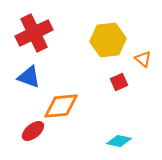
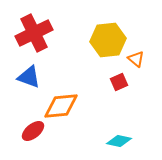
orange triangle: moved 7 px left
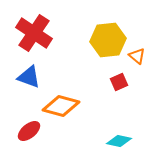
red cross: rotated 30 degrees counterclockwise
orange triangle: moved 1 px right, 3 px up
orange diamond: rotated 21 degrees clockwise
red ellipse: moved 4 px left
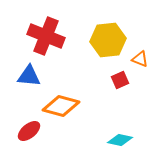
red cross: moved 12 px right, 3 px down; rotated 12 degrees counterclockwise
orange triangle: moved 3 px right, 3 px down; rotated 18 degrees counterclockwise
blue triangle: moved 1 px up; rotated 15 degrees counterclockwise
red square: moved 1 px right, 2 px up
cyan diamond: moved 1 px right, 1 px up
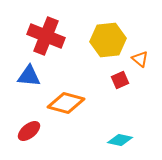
orange triangle: rotated 18 degrees clockwise
orange diamond: moved 5 px right, 3 px up
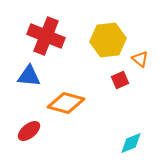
cyan diamond: moved 11 px right, 3 px down; rotated 35 degrees counterclockwise
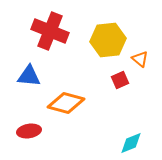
red cross: moved 4 px right, 5 px up
red ellipse: rotated 30 degrees clockwise
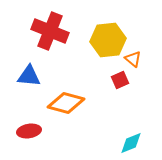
orange triangle: moved 7 px left
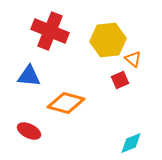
red ellipse: rotated 35 degrees clockwise
